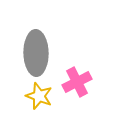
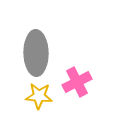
yellow star: rotated 16 degrees counterclockwise
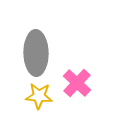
pink cross: moved 1 px down; rotated 20 degrees counterclockwise
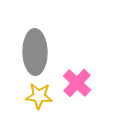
gray ellipse: moved 1 px left, 1 px up
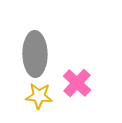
gray ellipse: moved 2 px down
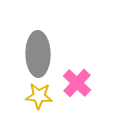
gray ellipse: moved 3 px right
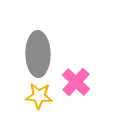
pink cross: moved 1 px left, 1 px up
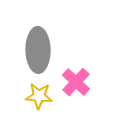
gray ellipse: moved 4 px up
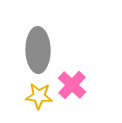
pink cross: moved 4 px left, 3 px down
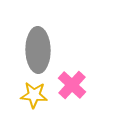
yellow star: moved 5 px left, 1 px up
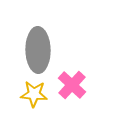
yellow star: moved 1 px up
